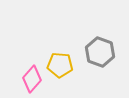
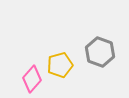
yellow pentagon: rotated 20 degrees counterclockwise
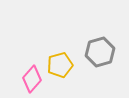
gray hexagon: rotated 24 degrees clockwise
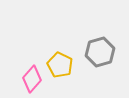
yellow pentagon: rotated 30 degrees counterclockwise
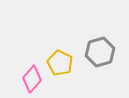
yellow pentagon: moved 2 px up
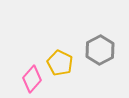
gray hexagon: moved 2 px up; rotated 12 degrees counterclockwise
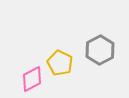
pink diamond: rotated 20 degrees clockwise
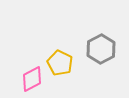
gray hexagon: moved 1 px right, 1 px up
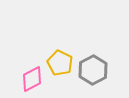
gray hexagon: moved 8 px left, 21 px down
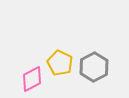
gray hexagon: moved 1 px right, 3 px up
